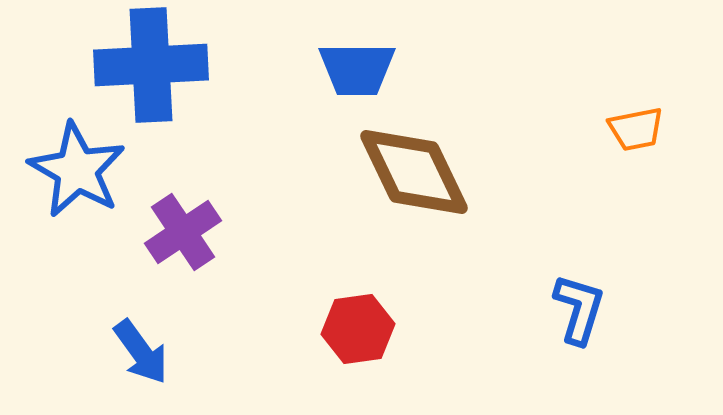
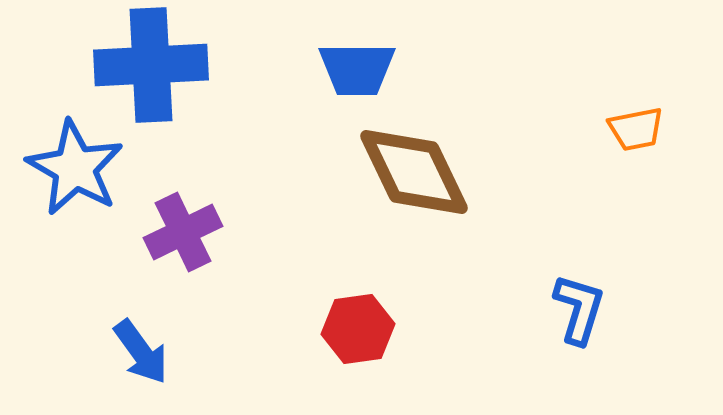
blue star: moved 2 px left, 2 px up
purple cross: rotated 8 degrees clockwise
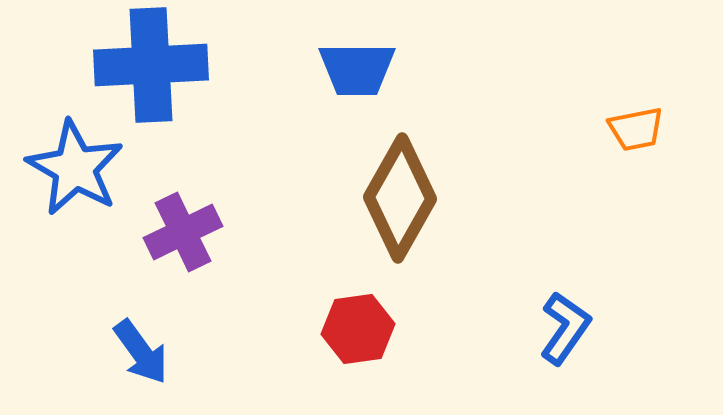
brown diamond: moved 14 px left, 26 px down; rotated 55 degrees clockwise
blue L-shape: moved 14 px left, 19 px down; rotated 18 degrees clockwise
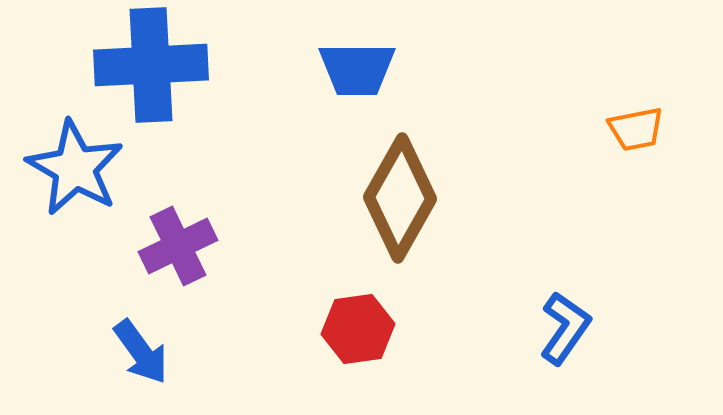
purple cross: moved 5 px left, 14 px down
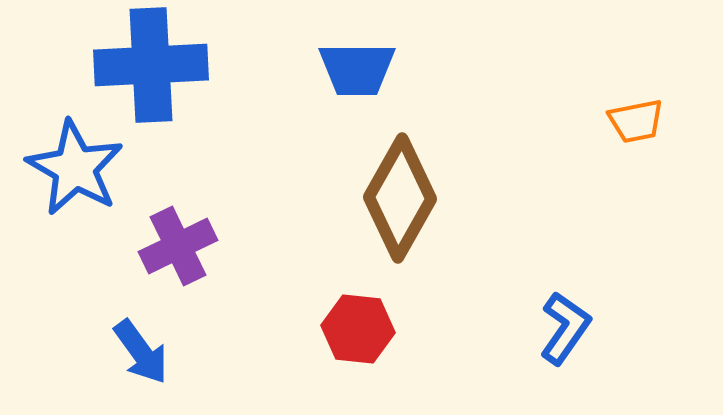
orange trapezoid: moved 8 px up
red hexagon: rotated 14 degrees clockwise
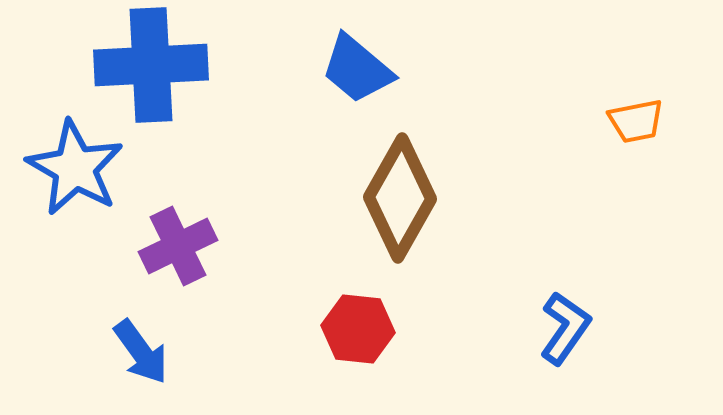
blue trapezoid: rotated 40 degrees clockwise
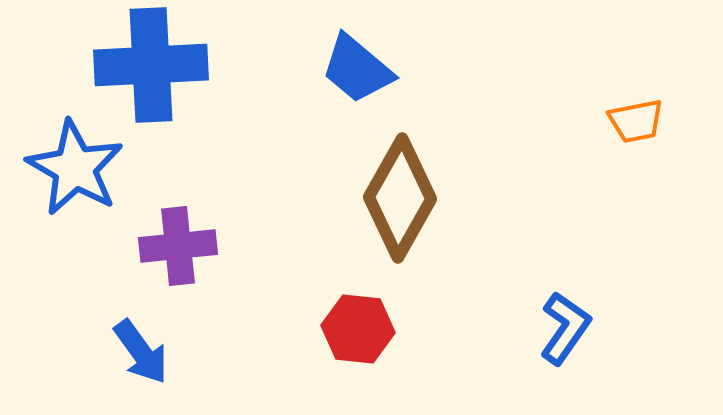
purple cross: rotated 20 degrees clockwise
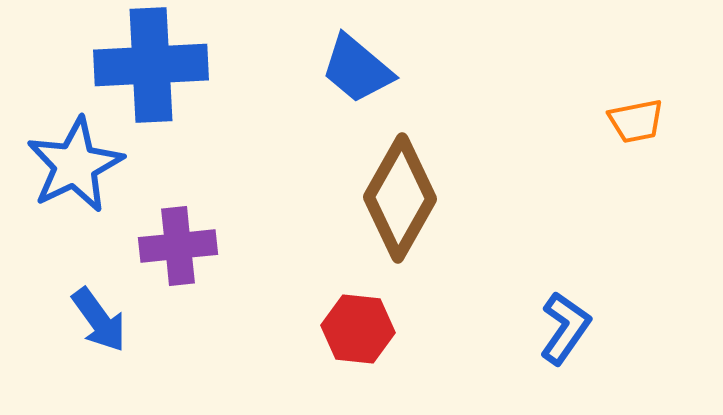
blue star: moved 3 px up; rotated 16 degrees clockwise
blue arrow: moved 42 px left, 32 px up
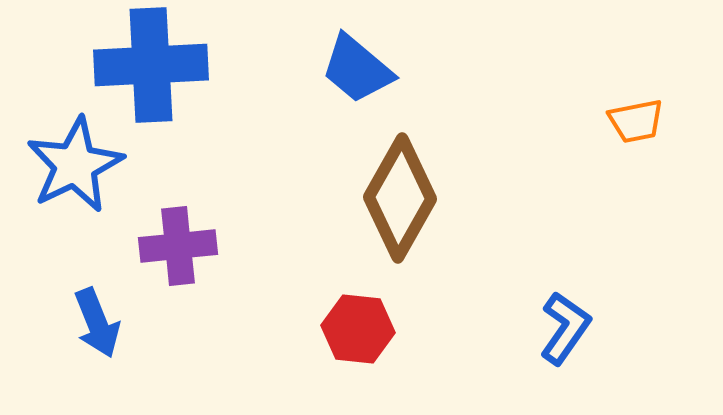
blue arrow: moved 2 px left, 3 px down; rotated 14 degrees clockwise
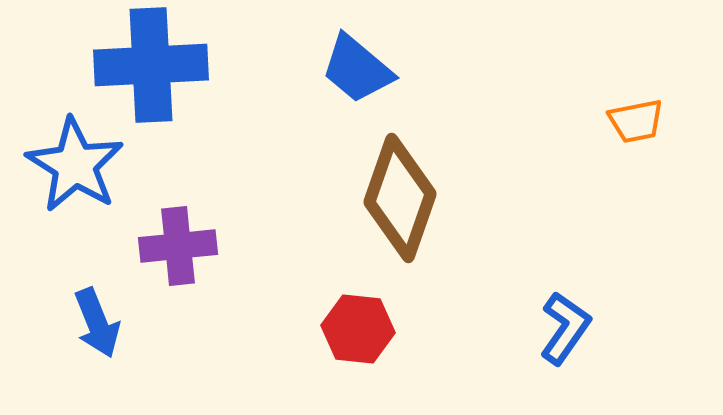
blue star: rotated 14 degrees counterclockwise
brown diamond: rotated 10 degrees counterclockwise
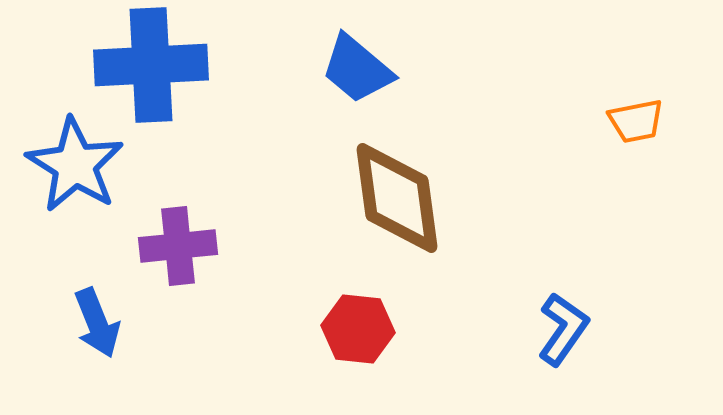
brown diamond: moved 3 px left; rotated 27 degrees counterclockwise
blue L-shape: moved 2 px left, 1 px down
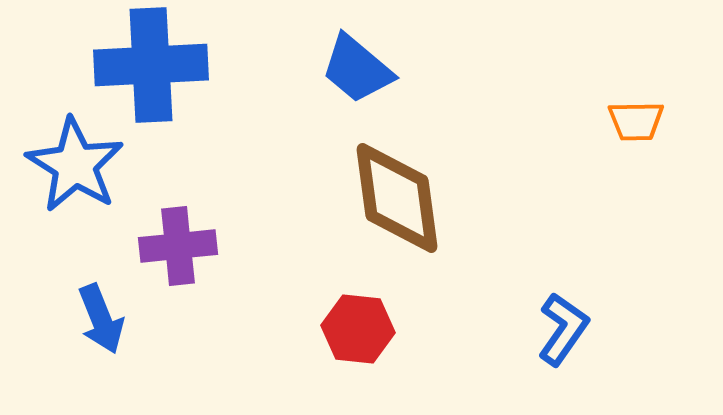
orange trapezoid: rotated 10 degrees clockwise
blue arrow: moved 4 px right, 4 px up
